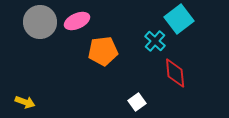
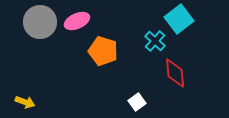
orange pentagon: rotated 24 degrees clockwise
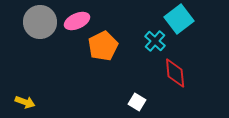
orange pentagon: moved 5 px up; rotated 28 degrees clockwise
white square: rotated 24 degrees counterclockwise
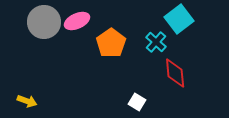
gray circle: moved 4 px right
cyan cross: moved 1 px right, 1 px down
orange pentagon: moved 8 px right, 3 px up; rotated 8 degrees counterclockwise
yellow arrow: moved 2 px right, 1 px up
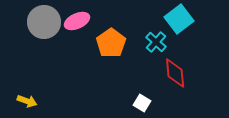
white square: moved 5 px right, 1 px down
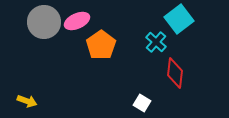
orange pentagon: moved 10 px left, 2 px down
red diamond: rotated 12 degrees clockwise
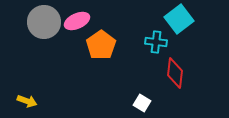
cyan cross: rotated 35 degrees counterclockwise
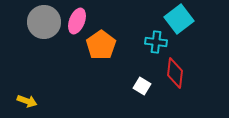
pink ellipse: rotated 45 degrees counterclockwise
white square: moved 17 px up
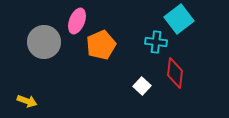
gray circle: moved 20 px down
orange pentagon: rotated 12 degrees clockwise
white square: rotated 12 degrees clockwise
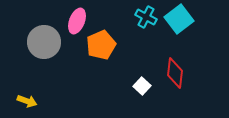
cyan cross: moved 10 px left, 25 px up; rotated 20 degrees clockwise
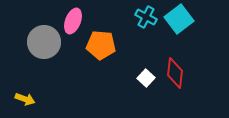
pink ellipse: moved 4 px left
orange pentagon: rotated 28 degrees clockwise
white square: moved 4 px right, 8 px up
yellow arrow: moved 2 px left, 2 px up
